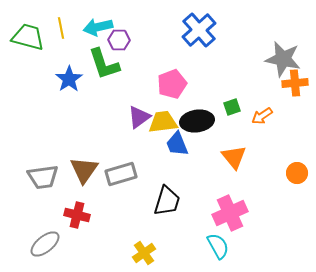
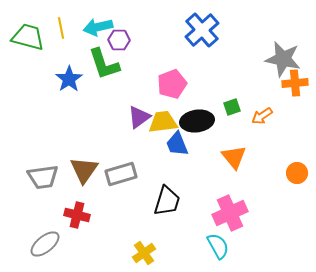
blue cross: moved 3 px right
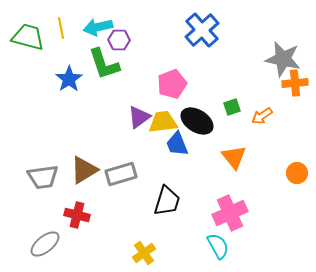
black ellipse: rotated 40 degrees clockwise
brown triangle: rotated 24 degrees clockwise
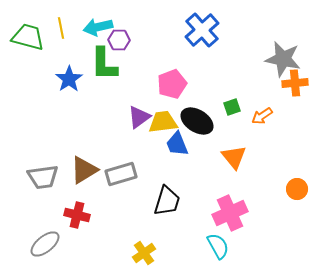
green L-shape: rotated 18 degrees clockwise
orange circle: moved 16 px down
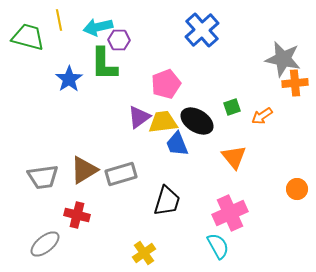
yellow line: moved 2 px left, 8 px up
pink pentagon: moved 6 px left
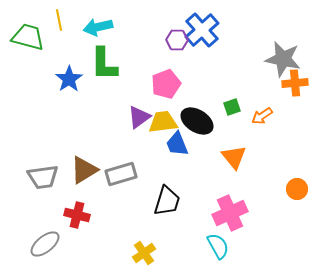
purple hexagon: moved 58 px right
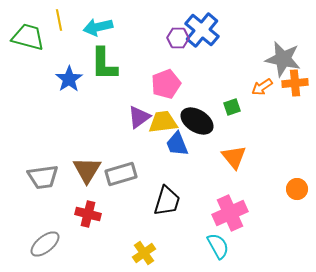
blue cross: rotated 8 degrees counterclockwise
purple hexagon: moved 1 px right, 2 px up
orange arrow: moved 29 px up
brown triangle: moved 3 px right; rotated 28 degrees counterclockwise
red cross: moved 11 px right, 1 px up
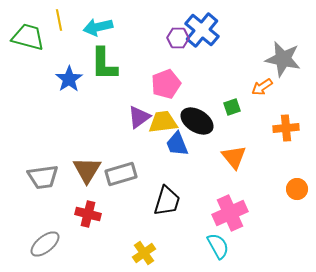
orange cross: moved 9 px left, 45 px down
